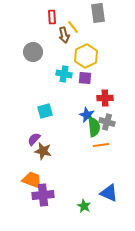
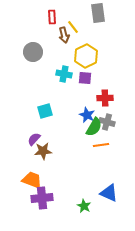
green semicircle: rotated 36 degrees clockwise
brown star: rotated 18 degrees counterclockwise
purple cross: moved 1 px left, 3 px down
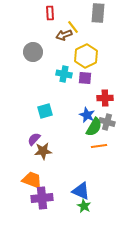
gray rectangle: rotated 12 degrees clockwise
red rectangle: moved 2 px left, 4 px up
brown arrow: rotated 84 degrees clockwise
orange line: moved 2 px left, 1 px down
blue triangle: moved 28 px left, 2 px up
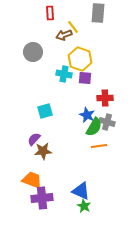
yellow hexagon: moved 6 px left, 3 px down; rotated 15 degrees counterclockwise
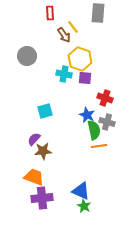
brown arrow: rotated 105 degrees counterclockwise
gray circle: moved 6 px left, 4 px down
red cross: rotated 21 degrees clockwise
green semicircle: moved 3 px down; rotated 42 degrees counterclockwise
orange trapezoid: moved 2 px right, 3 px up
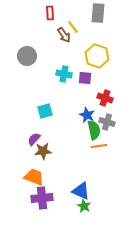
yellow hexagon: moved 17 px right, 3 px up
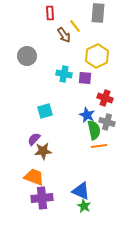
yellow line: moved 2 px right, 1 px up
yellow hexagon: rotated 15 degrees clockwise
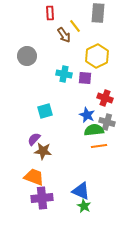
green semicircle: rotated 84 degrees counterclockwise
brown star: rotated 12 degrees clockwise
